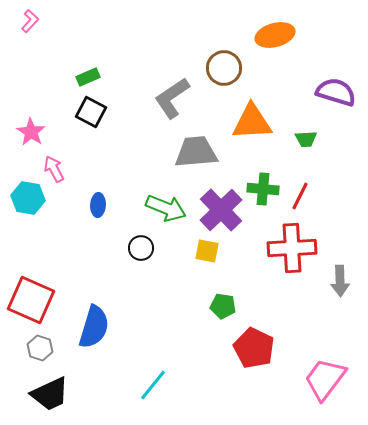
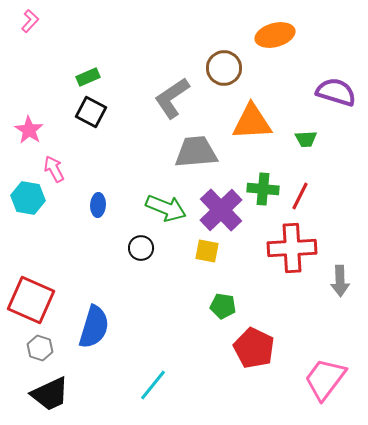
pink star: moved 2 px left, 2 px up
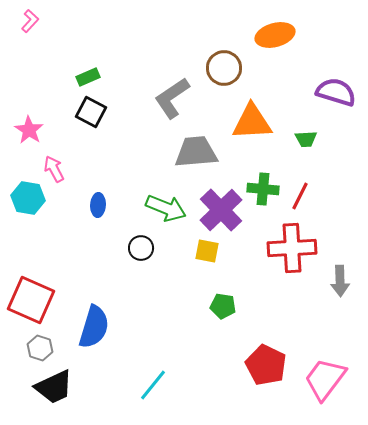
red pentagon: moved 12 px right, 17 px down
black trapezoid: moved 4 px right, 7 px up
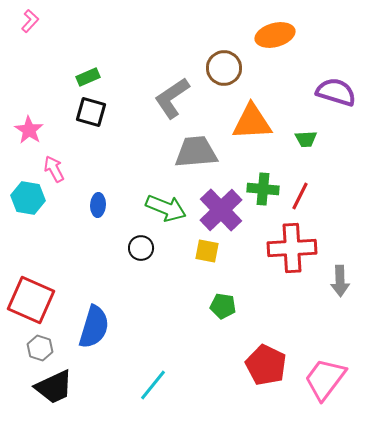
black square: rotated 12 degrees counterclockwise
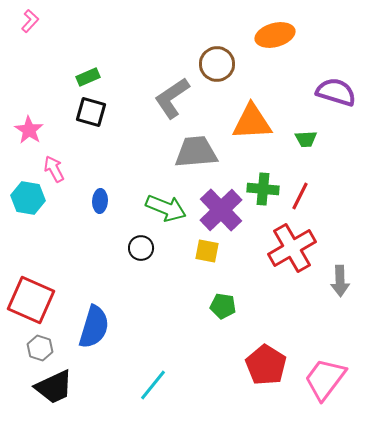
brown circle: moved 7 px left, 4 px up
blue ellipse: moved 2 px right, 4 px up
red cross: rotated 27 degrees counterclockwise
red pentagon: rotated 6 degrees clockwise
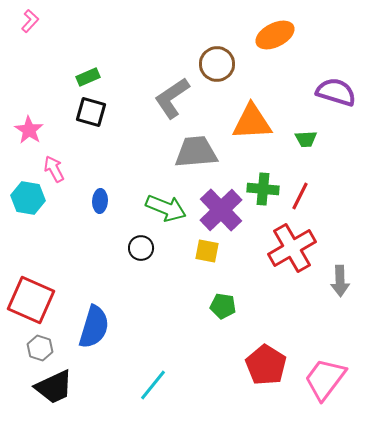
orange ellipse: rotated 12 degrees counterclockwise
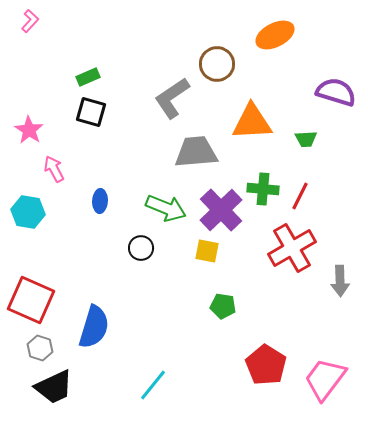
cyan hexagon: moved 14 px down
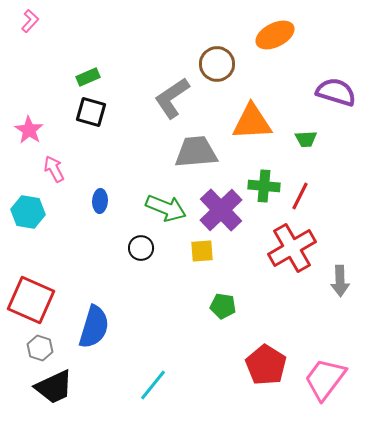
green cross: moved 1 px right, 3 px up
yellow square: moved 5 px left; rotated 15 degrees counterclockwise
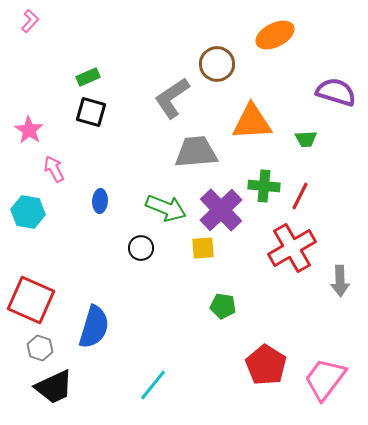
yellow square: moved 1 px right, 3 px up
